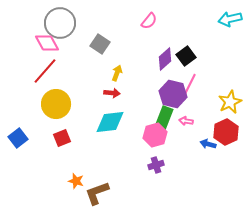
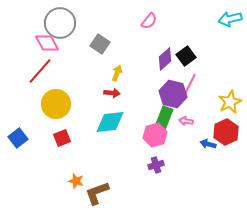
red line: moved 5 px left
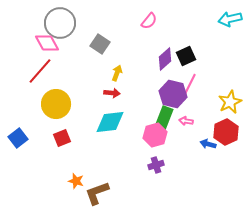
black square: rotated 12 degrees clockwise
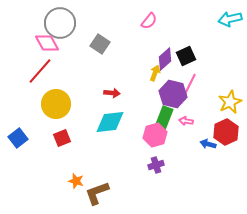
yellow arrow: moved 38 px right
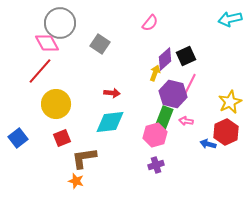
pink semicircle: moved 1 px right, 2 px down
brown L-shape: moved 13 px left, 35 px up; rotated 12 degrees clockwise
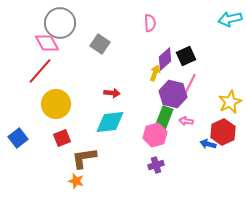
pink semicircle: rotated 42 degrees counterclockwise
red hexagon: moved 3 px left
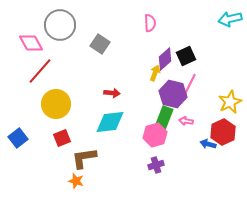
gray circle: moved 2 px down
pink diamond: moved 16 px left
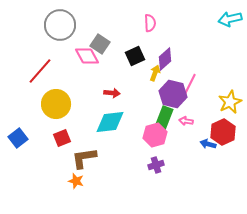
pink diamond: moved 56 px right, 13 px down
black square: moved 51 px left
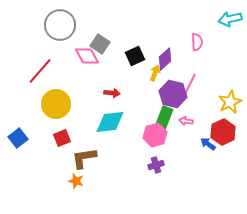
pink semicircle: moved 47 px right, 19 px down
blue arrow: rotated 21 degrees clockwise
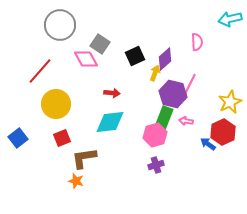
pink diamond: moved 1 px left, 3 px down
